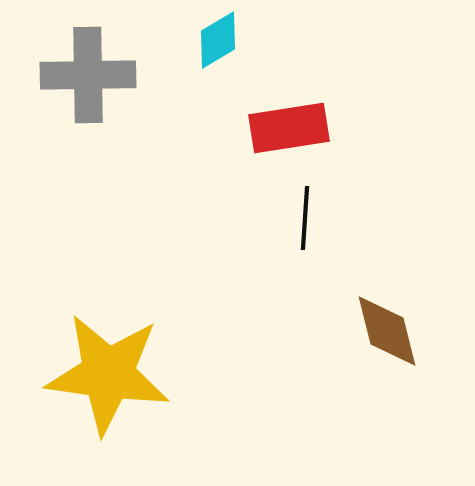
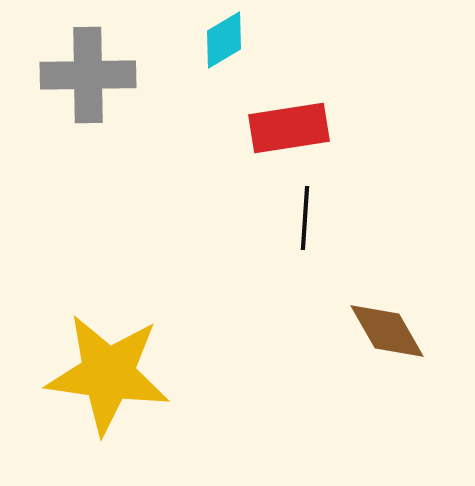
cyan diamond: moved 6 px right
brown diamond: rotated 16 degrees counterclockwise
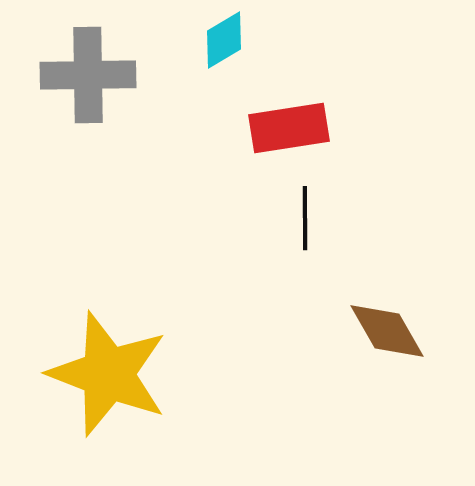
black line: rotated 4 degrees counterclockwise
yellow star: rotated 13 degrees clockwise
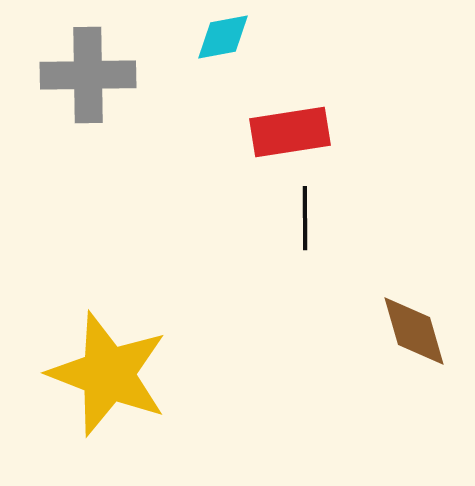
cyan diamond: moved 1 px left, 3 px up; rotated 20 degrees clockwise
red rectangle: moved 1 px right, 4 px down
brown diamond: moved 27 px right; rotated 14 degrees clockwise
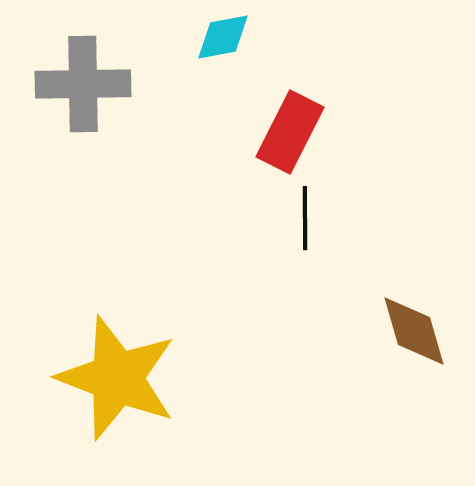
gray cross: moved 5 px left, 9 px down
red rectangle: rotated 54 degrees counterclockwise
yellow star: moved 9 px right, 4 px down
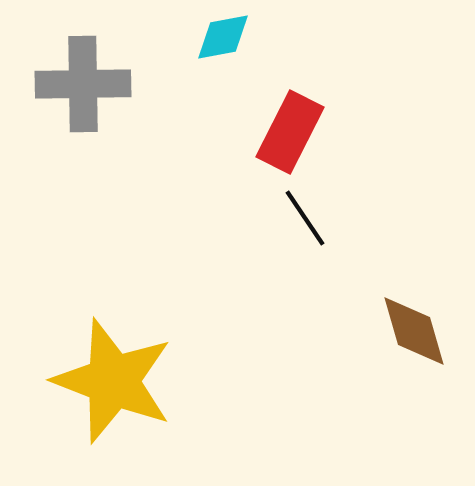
black line: rotated 34 degrees counterclockwise
yellow star: moved 4 px left, 3 px down
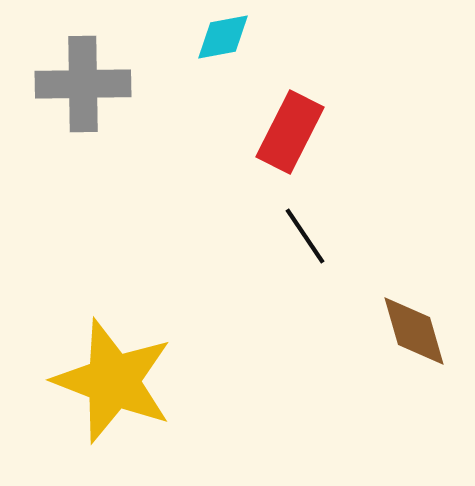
black line: moved 18 px down
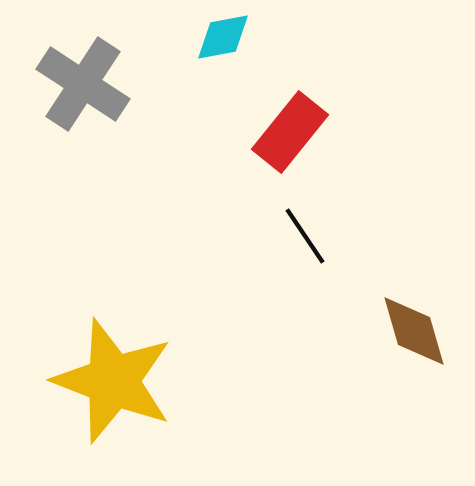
gray cross: rotated 34 degrees clockwise
red rectangle: rotated 12 degrees clockwise
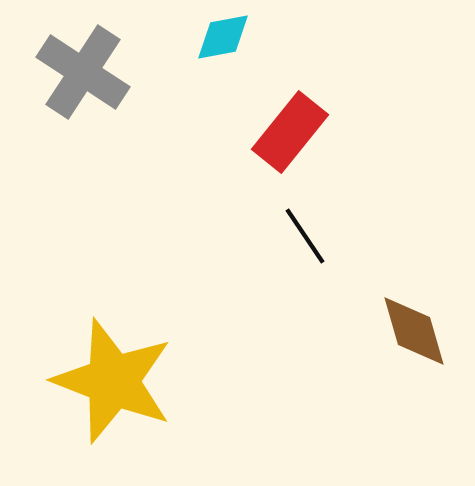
gray cross: moved 12 px up
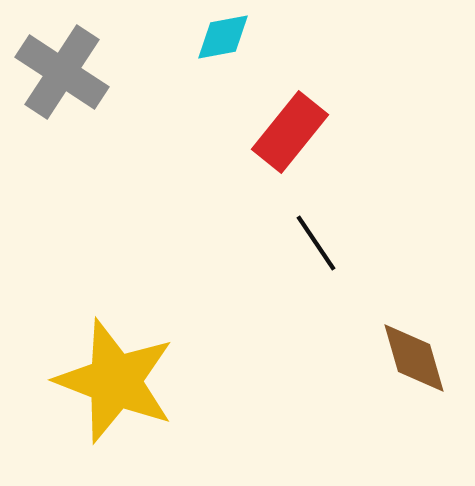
gray cross: moved 21 px left
black line: moved 11 px right, 7 px down
brown diamond: moved 27 px down
yellow star: moved 2 px right
